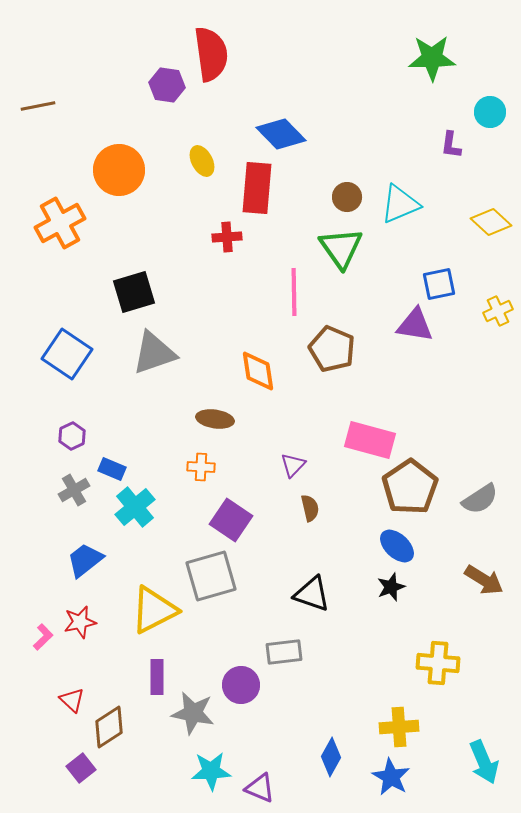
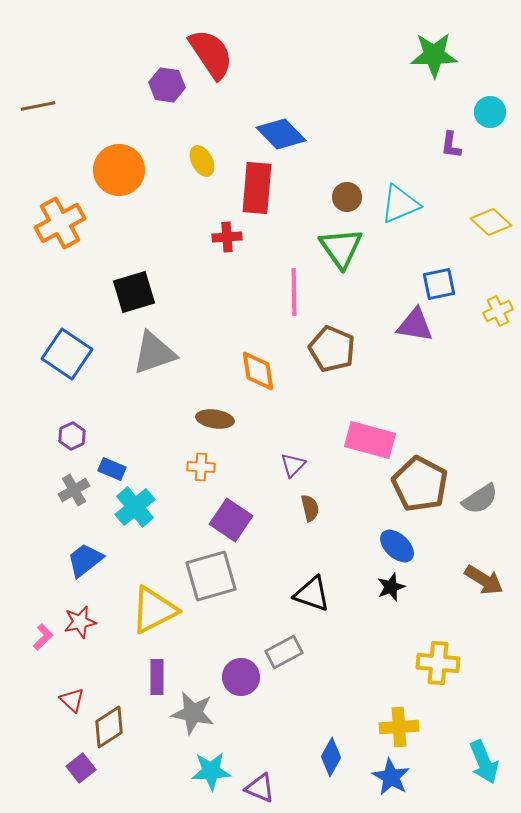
red semicircle at (211, 54): rotated 26 degrees counterclockwise
green star at (432, 58): moved 2 px right, 3 px up
brown pentagon at (410, 487): moved 10 px right, 3 px up; rotated 10 degrees counterclockwise
gray rectangle at (284, 652): rotated 21 degrees counterclockwise
purple circle at (241, 685): moved 8 px up
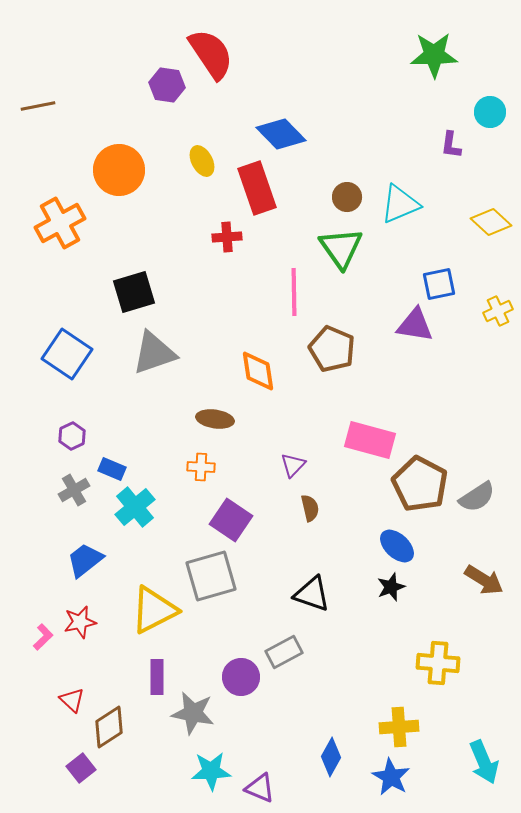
red rectangle at (257, 188): rotated 24 degrees counterclockwise
gray semicircle at (480, 499): moved 3 px left, 2 px up
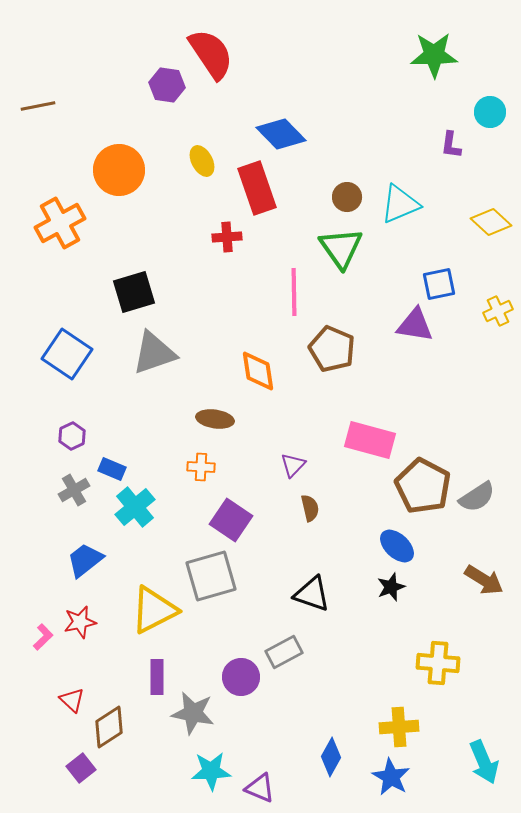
brown pentagon at (420, 484): moved 3 px right, 2 px down
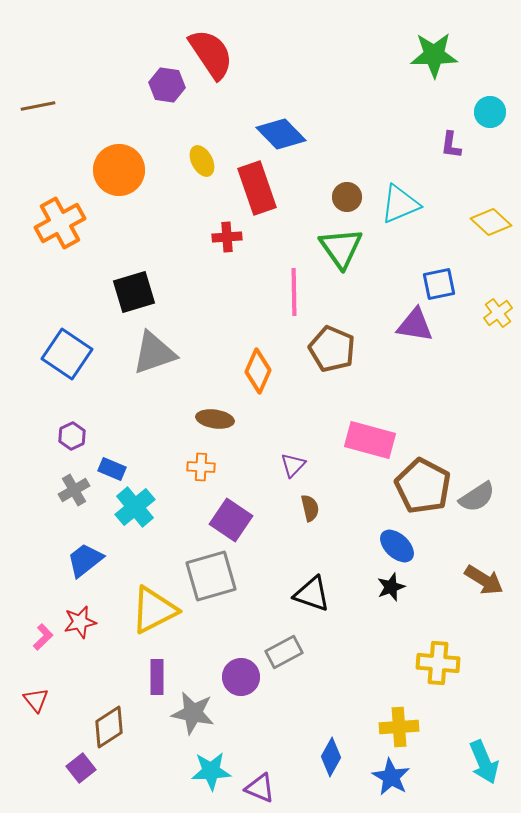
yellow cross at (498, 311): moved 2 px down; rotated 12 degrees counterclockwise
orange diamond at (258, 371): rotated 33 degrees clockwise
red triangle at (72, 700): moved 36 px left; rotated 8 degrees clockwise
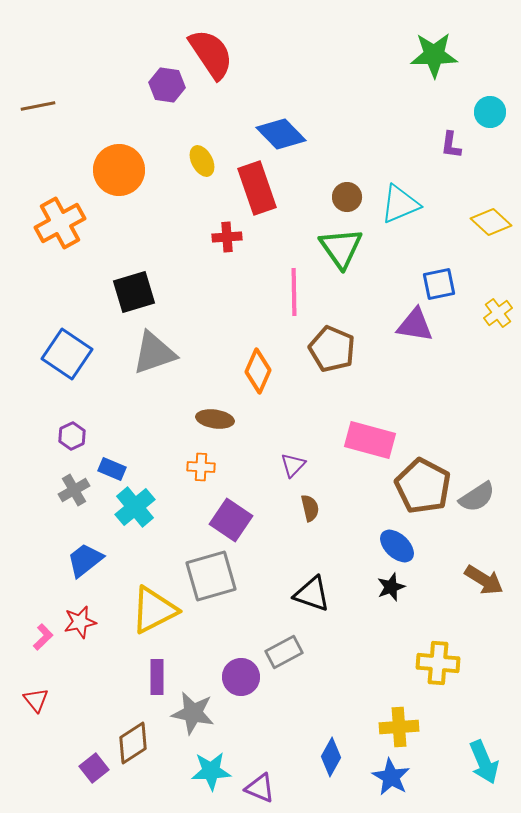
brown diamond at (109, 727): moved 24 px right, 16 px down
purple square at (81, 768): moved 13 px right
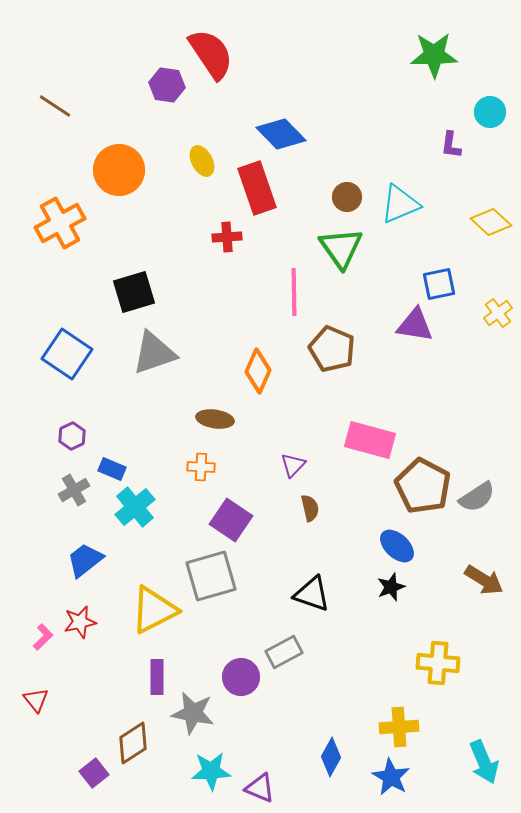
brown line at (38, 106): moved 17 px right; rotated 44 degrees clockwise
purple square at (94, 768): moved 5 px down
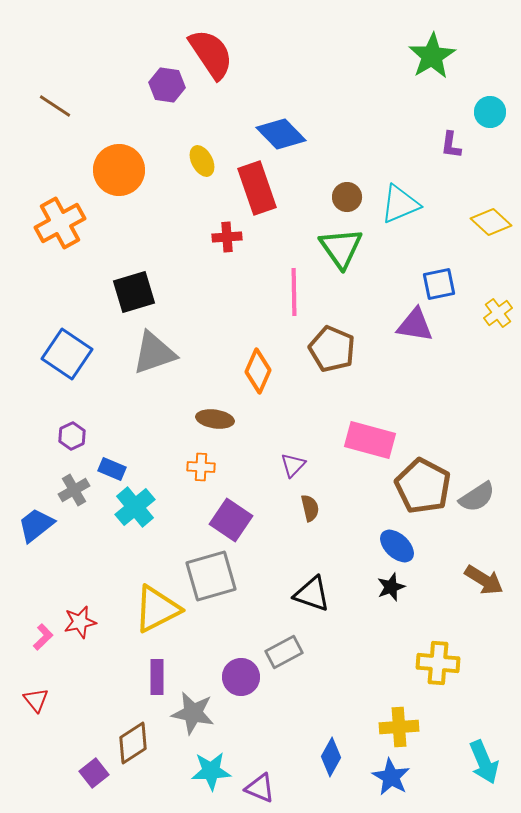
green star at (434, 55): moved 2 px left, 1 px down; rotated 30 degrees counterclockwise
blue trapezoid at (85, 560): moved 49 px left, 35 px up
yellow triangle at (154, 610): moved 3 px right, 1 px up
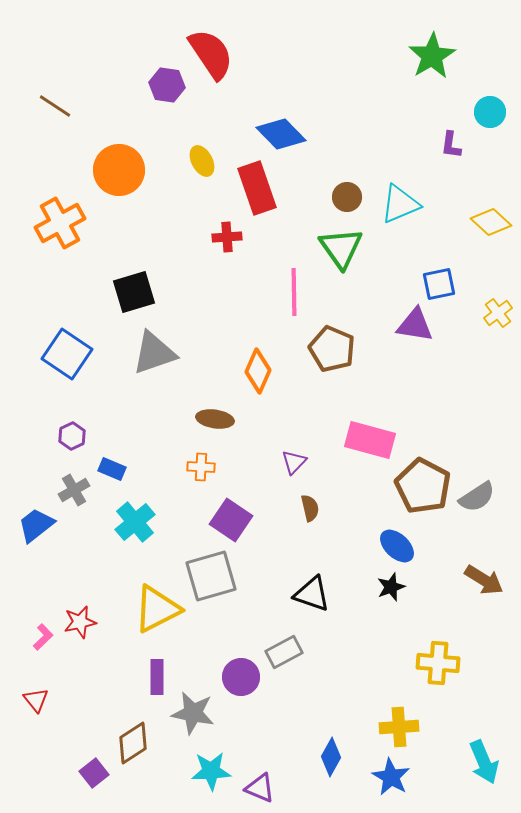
purple triangle at (293, 465): moved 1 px right, 3 px up
cyan cross at (135, 507): moved 15 px down
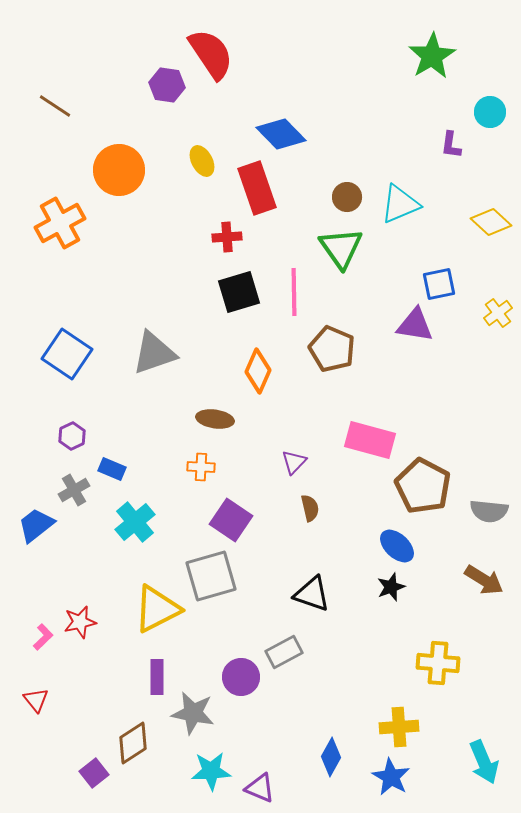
black square at (134, 292): moved 105 px right
gray semicircle at (477, 497): moved 12 px right, 14 px down; rotated 39 degrees clockwise
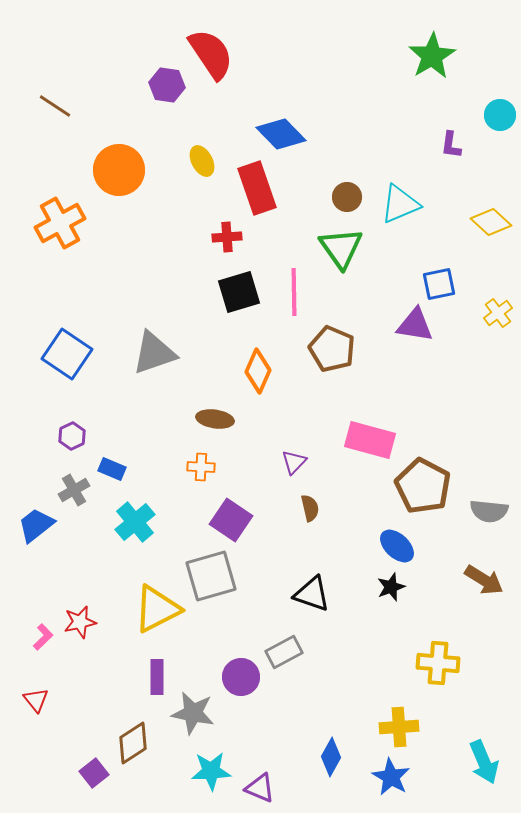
cyan circle at (490, 112): moved 10 px right, 3 px down
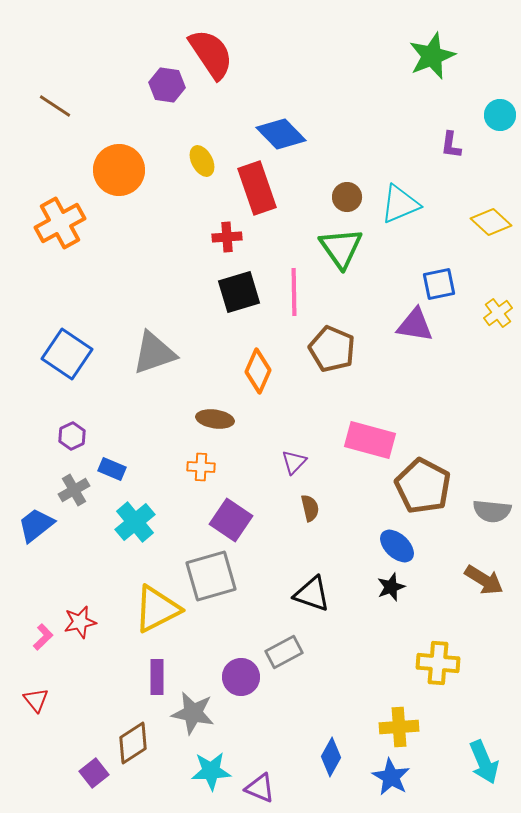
green star at (432, 56): rotated 9 degrees clockwise
gray semicircle at (489, 511): moved 3 px right
